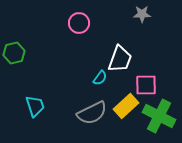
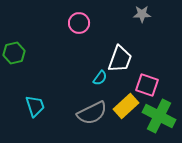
pink square: moved 1 px right; rotated 20 degrees clockwise
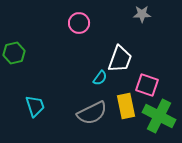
yellow rectangle: rotated 60 degrees counterclockwise
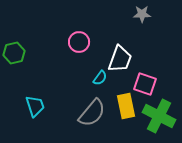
pink circle: moved 19 px down
pink square: moved 2 px left, 1 px up
gray semicircle: rotated 24 degrees counterclockwise
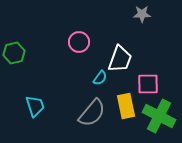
pink square: moved 3 px right; rotated 20 degrees counterclockwise
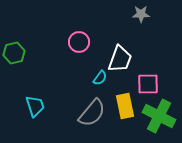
gray star: moved 1 px left
yellow rectangle: moved 1 px left
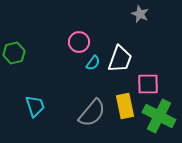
gray star: moved 1 px left; rotated 24 degrees clockwise
cyan semicircle: moved 7 px left, 15 px up
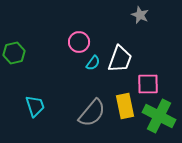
gray star: moved 1 px down
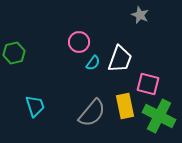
pink square: rotated 15 degrees clockwise
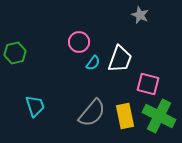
green hexagon: moved 1 px right
yellow rectangle: moved 10 px down
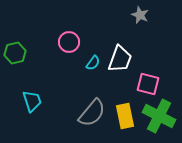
pink circle: moved 10 px left
cyan trapezoid: moved 3 px left, 5 px up
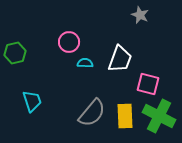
cyan semicircle: moved 8 px left; rotated 126 degrees counterclockwise
yellow rectangle: rotated 10 degrees clockwise
